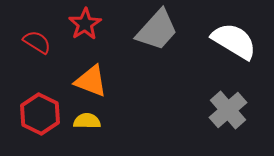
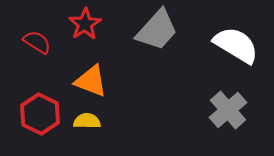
white semicircle: moved 2 px right, 4 px down
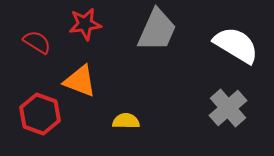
red star: rotated 24 degrees clockwise
gray trapezoid: rotated 18 degrees counterclockwise
orange triangle: moved 11 px left
gray cross: moved 2 px up
red hexagon: rotated 6 degrees counterclockwise
yellow semicircle: moved 39 px right
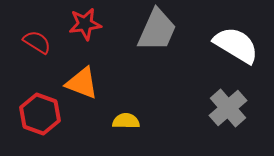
orange triangle: moved 2 px right, 2 px down
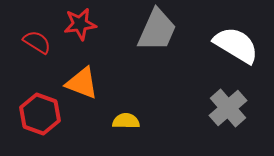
red star: moved 5 px left
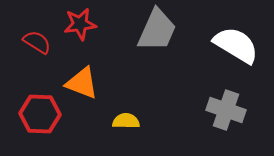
gray cross: moved 2 px left, 2 px down; rotated 30 degrees counterclockwise
red hexagon: rotated 18 degrees counterclockwise
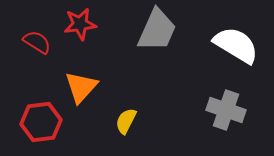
orange triangle: moved 1 px left, 4 px down; rotated 51 degrees clockwise
red hexagon: moved 1 px right, 8 px down; rotated 9 degrees counterclockwise
yellow semicircle: rotated 64 degrees counterclockwise
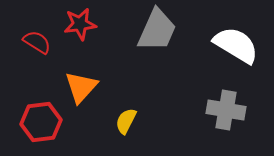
gray cross: rotated 9 degrees counterclockwise
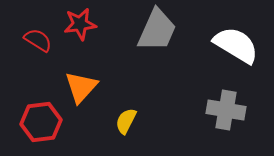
red semicircle: moved 1 px right, 2 px up
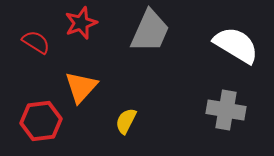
red star: moved 1 px right, 1 px up; rotated 12 degrees counterclockwise
gray trapezoid: moved 7 px left, 1 px down
red semicircle: moved 2 px left, 2 px down
red hexagon: moved 1 px up
